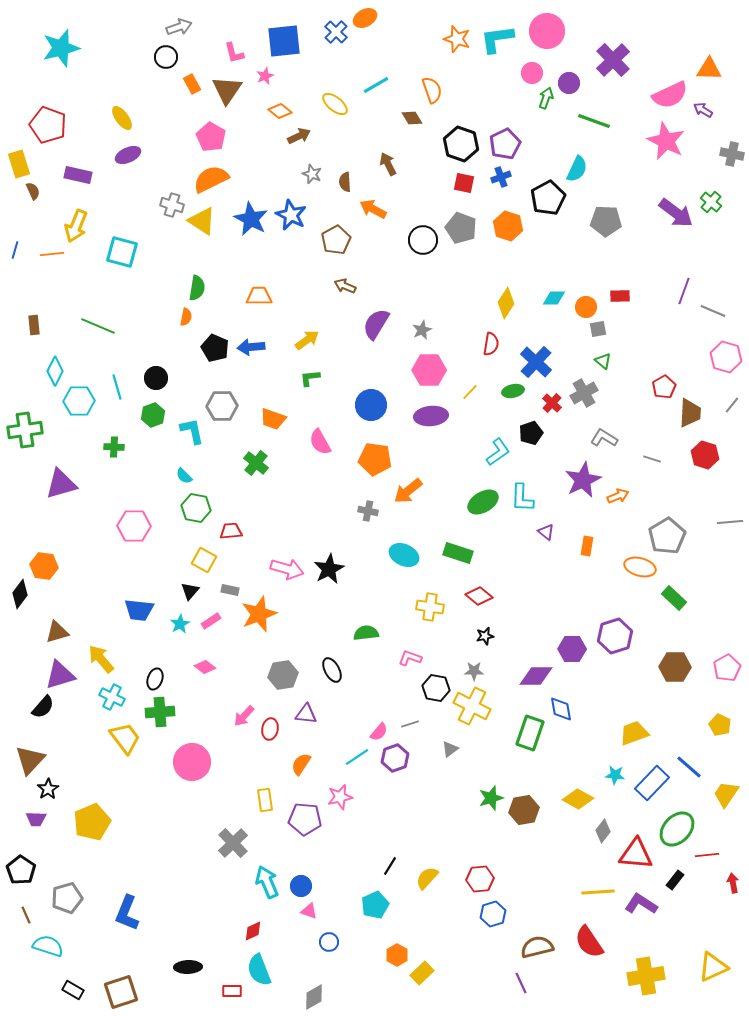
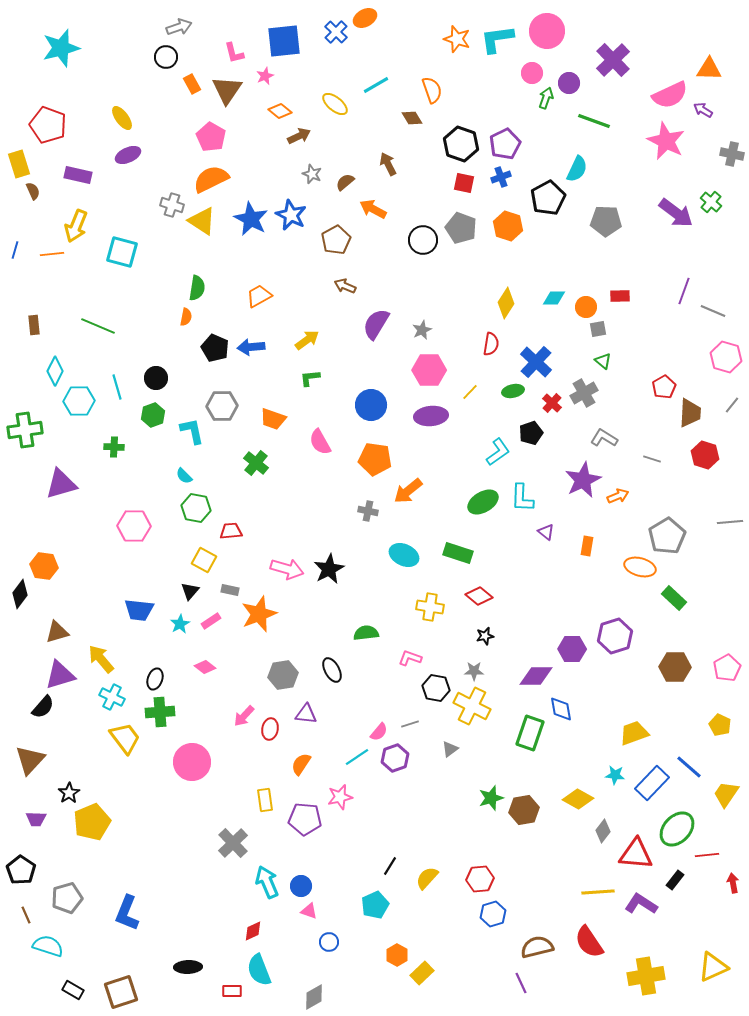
brown semicircle at (345, 182): rotated 54 degrees clockwise
orange trapezoid at (259, 296): rotated 28 degrees counterclockwise
black star at (48, 789): moved 21 px right, 4 px down
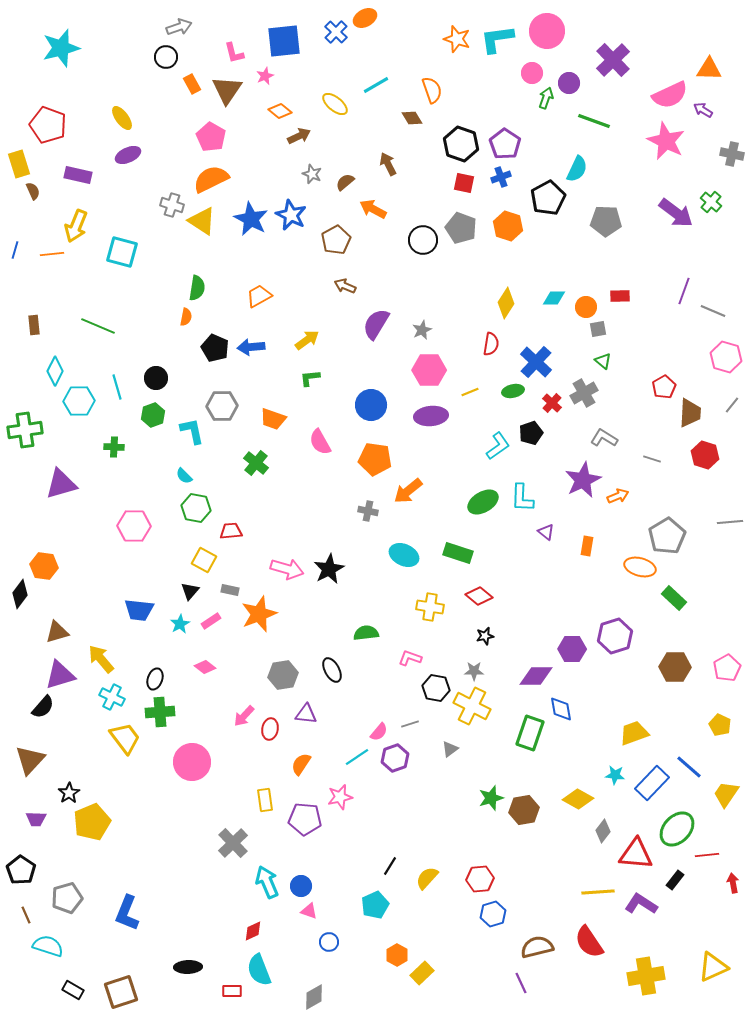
purple pentagon at (505, 144): rotated 12 degrees counterclockwise
yellow line at (470, 392): rotated 24 degrees clockwise
cyan L-shape at (498, 452): moved 6 px up
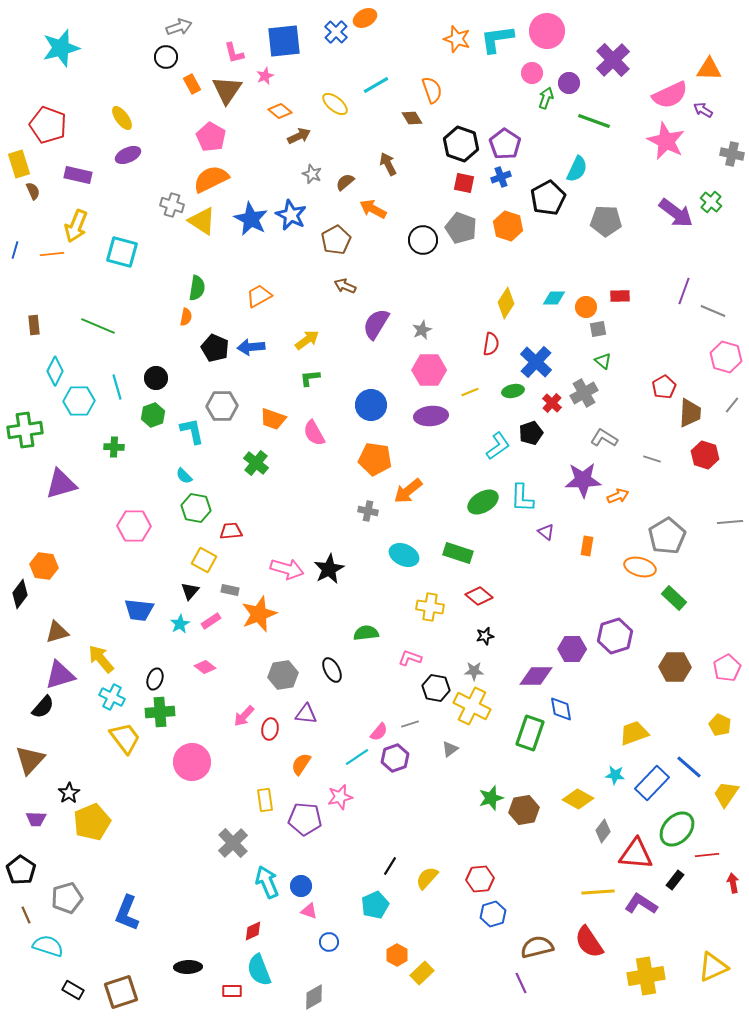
pink semicircle at (320, 442): moved 6 px left, 9 px up
purple star at (583, 480): rotated 24 degrees clockwise
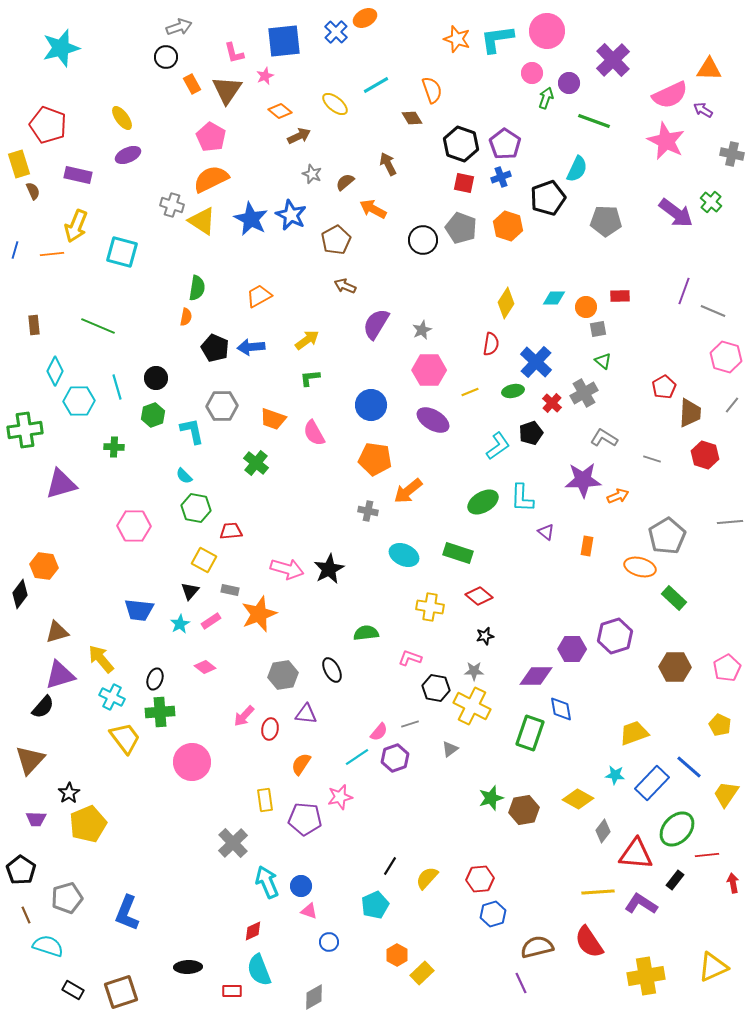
black pentagon at (548, 198): rotated 8 degrees clockwise
purple ellipse at (431, 416): moved 2 px right, 4 px down; rotated 36 degrees clockwise
yellow pentagon at (92, 822): moved 4 px left, 2 px down
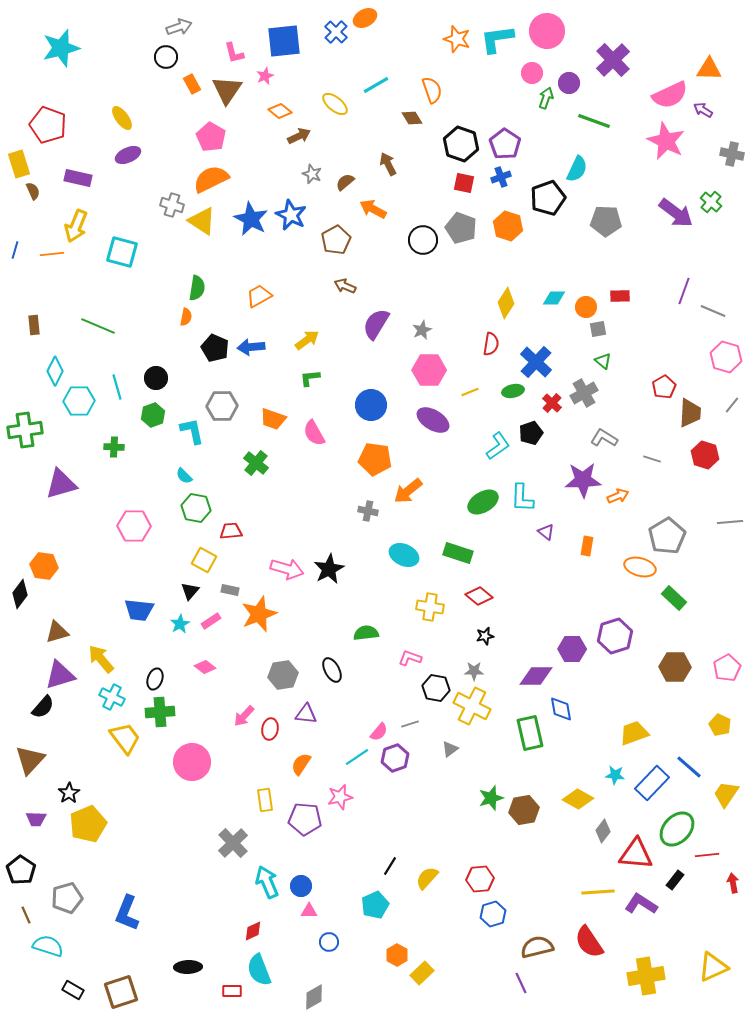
purple rectangle at (78, 175): moved 3 px down
green rectangle at (530, 733): rotated 32 degrees counterclockwise
pink triangle at (309, 911): rotated 18 degrees counterclockwise
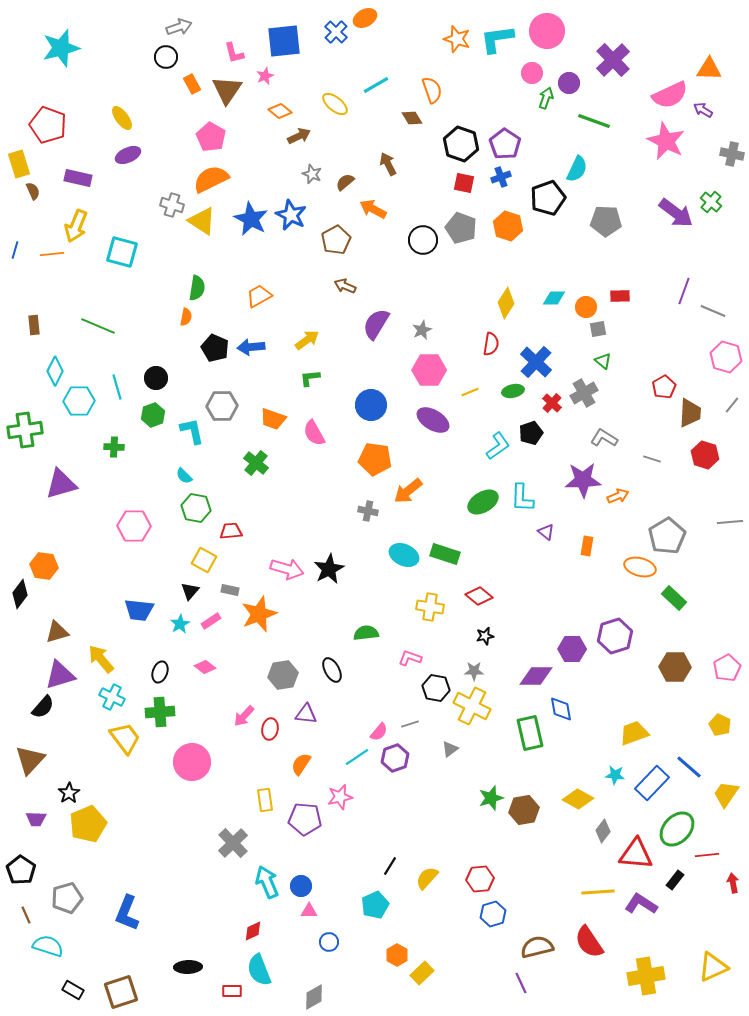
green rectangle at (458, 553): moved 13 px left, 1 px down
black ellipse at (155, 679): moved 5 px right, 7 px up
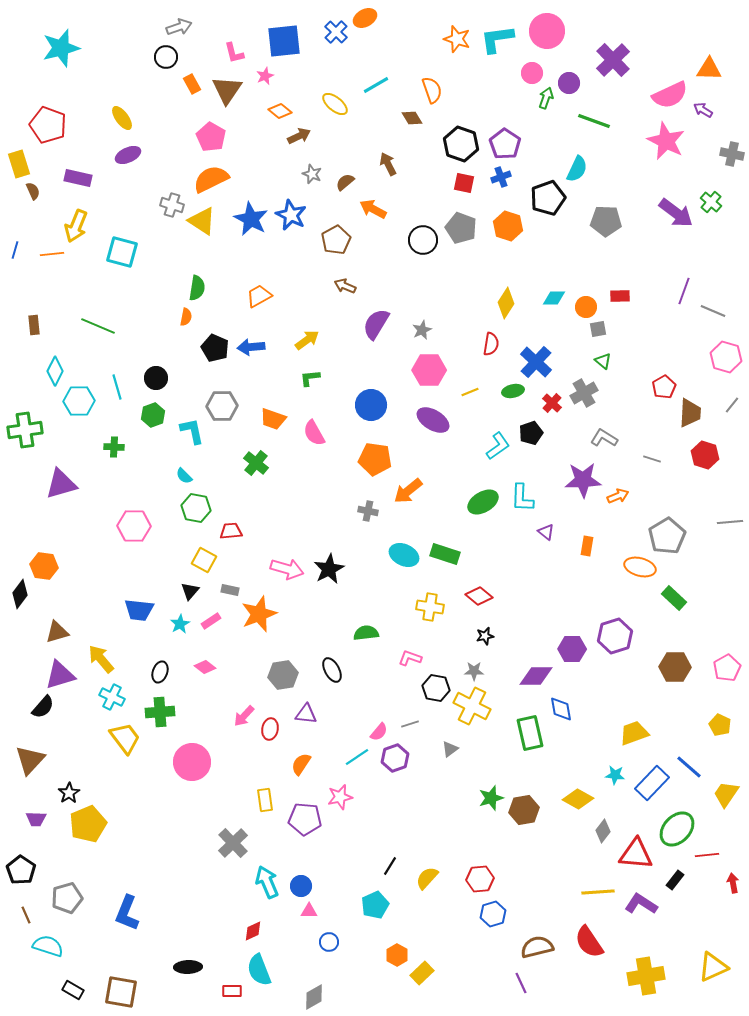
brown square at (121, 992): rotated 28 degrees clockwise
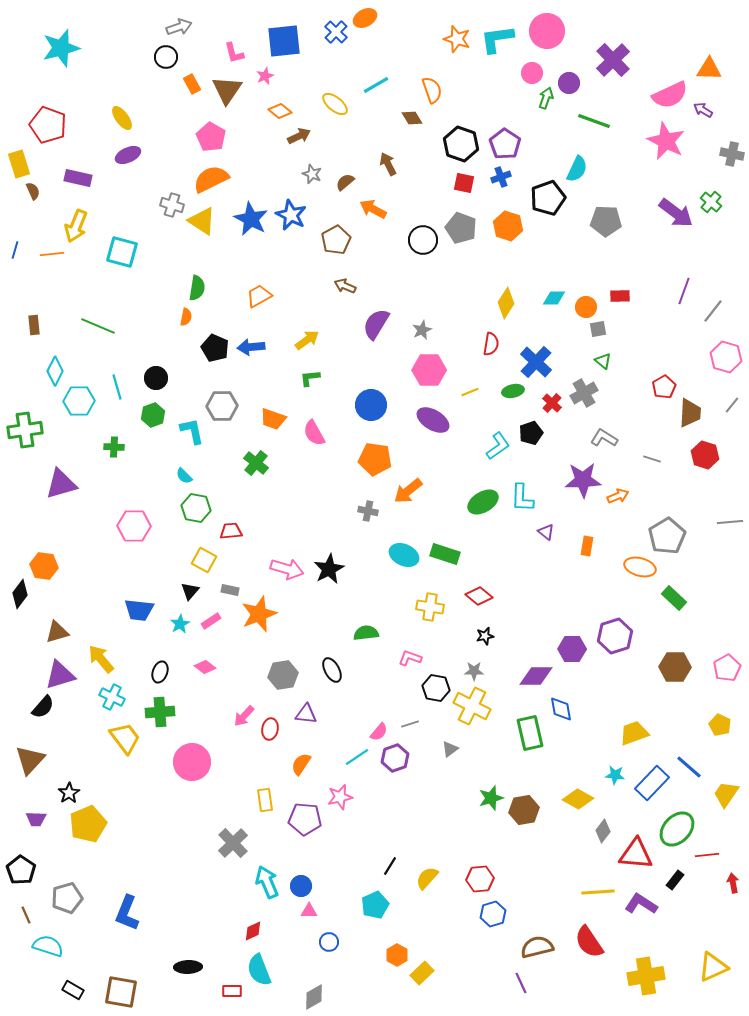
gray line at (713, 311): rotated 75 degrees counterclockwise
